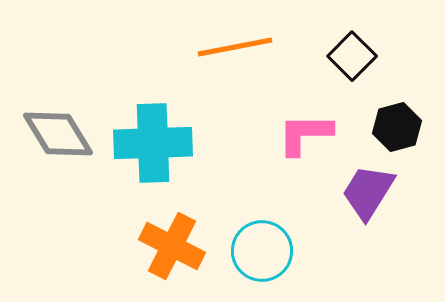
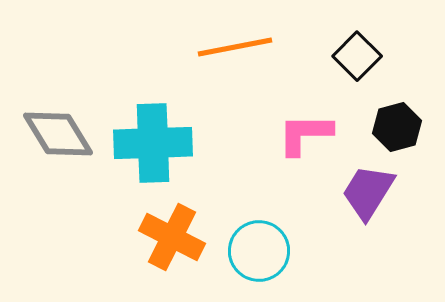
black square: moved 5 px right
orange cross: moved 9 px up
cyan circle: moved 3 px left
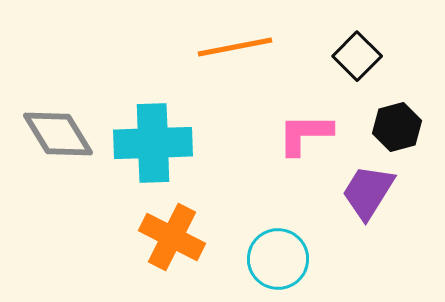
cyan circle: moved 19 px right, 8 px down
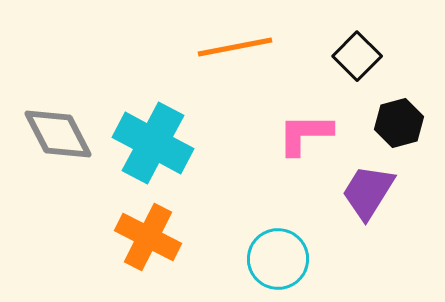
black hexagon: moved 2 px right, 4 px up
gray diamond: rotated 4 degrees clockwise
cyan cross: rotated 30 degrees clockwise
orange cross: moved 24 px left
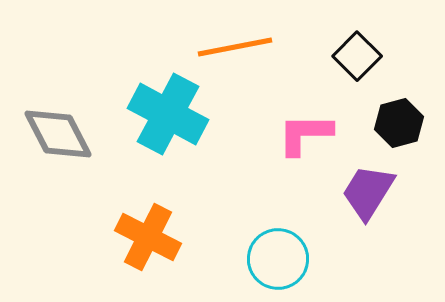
cyan cross: moved 15 px right, 29 px up
